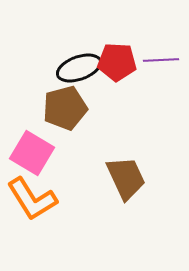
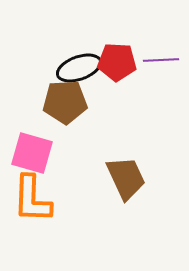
brown pentagon: moved 6 px up; rotated 12 degrees clockwise
pink square: rotated 15 degrees counterclockwise
orange L-shape: rotated 34 degrees clockwise
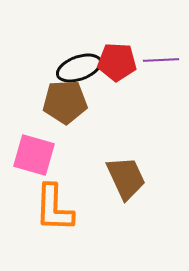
pink square: moved 2 px right, 2 px down
orange L-shape: moved 22 px right, 9 px down
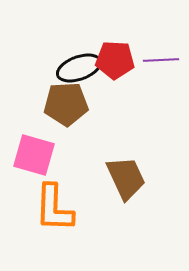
red pentagon: moved 2 px left, 2 px up
brown pentagon: moved 1 px right, 2 px down
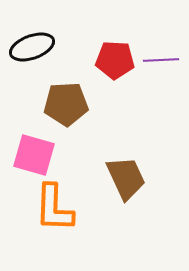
black ellipse: moved 47 px left, 21 px up
